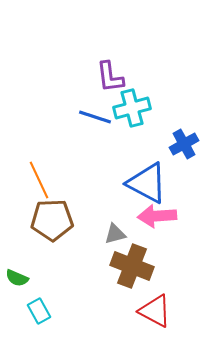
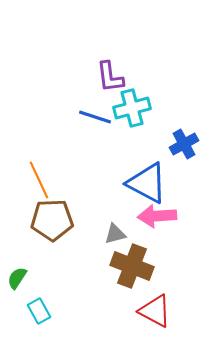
green semicircle: rotated 100 degrees clockwise
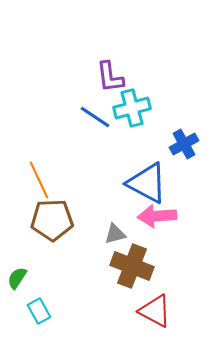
blue line: rotated 16 degrees clockwise
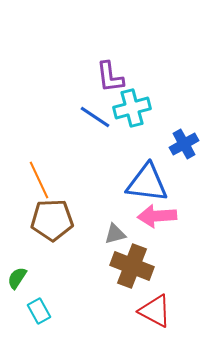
blue triangle: rotated 21 degrees counterclockwise
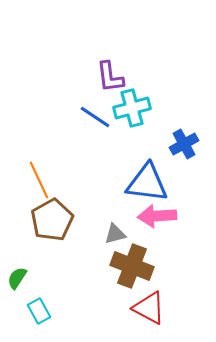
brown pentagon: rotated 27 degrees counterclockwise
red triangle: moved 6 px left, 3 px up
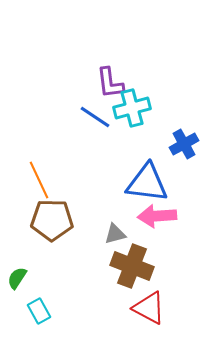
purple L-shape: moved 6 px down
brown pentagon: rotated 30 degrees clockwise
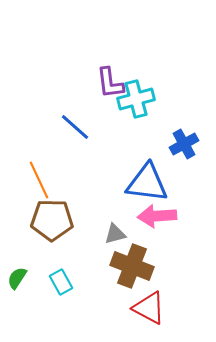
cyan cross: moved 4 px right, 9 px up
blue line: moved 20 px left, 10 px down; rotated 8 degrees clockwise
cyan rectangle: moved 22 px right, 29 px up
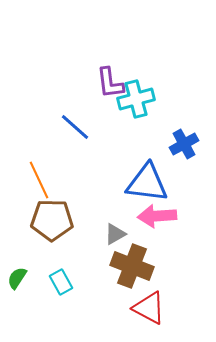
gray triangle: rotated 15 degrees counterclockwise
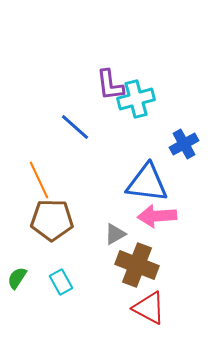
purple L-shape: moved 2 px down
brown cross: moved 5 px right, 1 px up
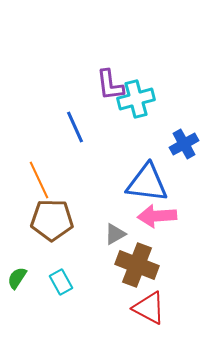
blue line: rotated 24 degrees clockwise
